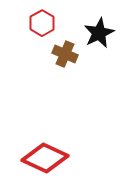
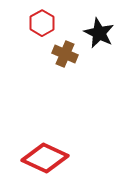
black star: rotated 20 degrees counterclockwise
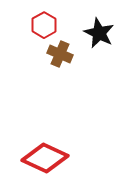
red hexagon: moved 2 px right, 2 px down
brown cross: moved 5 px left
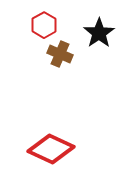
black star: rotated 12 degrees clockwise
red diamond: moved 6 px right, 9 px up
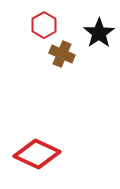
brown cross: moved 2 px right
red diamond: moved 14 px left, 5 px down
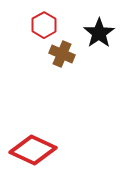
red diamond: moved 4 px left, 4 px up
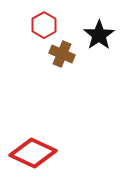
black star: moved 2 px down
red diamond: moved 3 px down
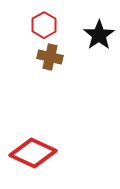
brown cross: moved 12 px left, 3 px down; rotated 10 degrees counterclockwise
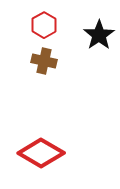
brown cross: moved 6 px left, 4 px down
red diamond: moved 8 px right; rotated 6 degrees clockwise
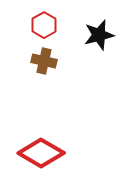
black star: rotated 20 degrees clockwise
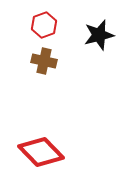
red hexagon: rotated 10 degrees clockwise
red diamond: moved 1 px up; rotated 15 degrees clockwise
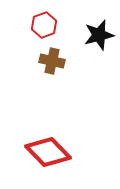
brown cross: moved 8 px right
red diamond: moved 7 px right
